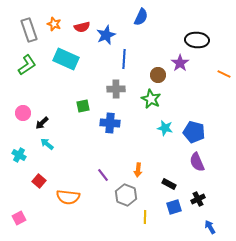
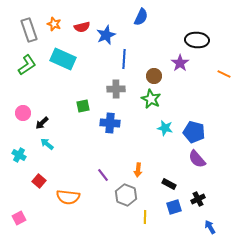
cyan rectangle: moved 3 px left
brown circle: moved 4 px left, 1 px down
purple semicircle: moved 3 px up; rotated 18 degrees counterclockwise
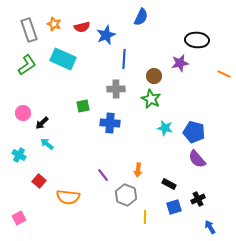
purple star: rotated 24 degrees clockwise
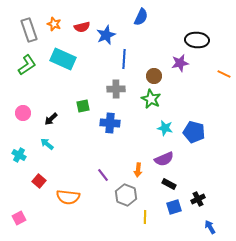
black arrow: moved 9 px right, 4 px up
purple semicircle: moved 33 px left; rotated 72 degrees counterclockwise
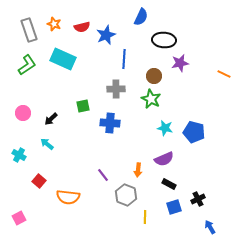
black ellipse: moved 33 px left
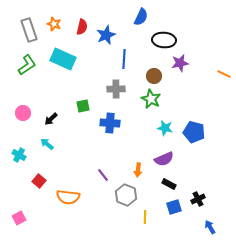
red semicircle: rotated 63 degrees counterclockwise
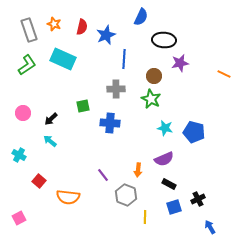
cyan arrow: moved 3 px right, 3 px up
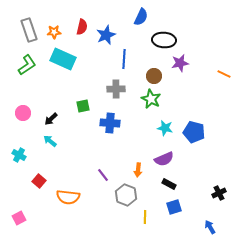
orange star: moved 8 px down; rotated 24 degrees counterclockwise
black cross: moved 21 px right, 6 px up
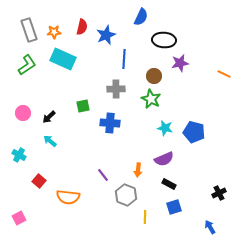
black arrow: moved 2 px left, 2 px up
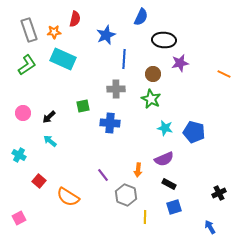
red semicircle: moved 7 px left, 8 px up
brown circle: moved 1 px left, 2 px up
orange semicircle: rotated 25 degrees clockwise
